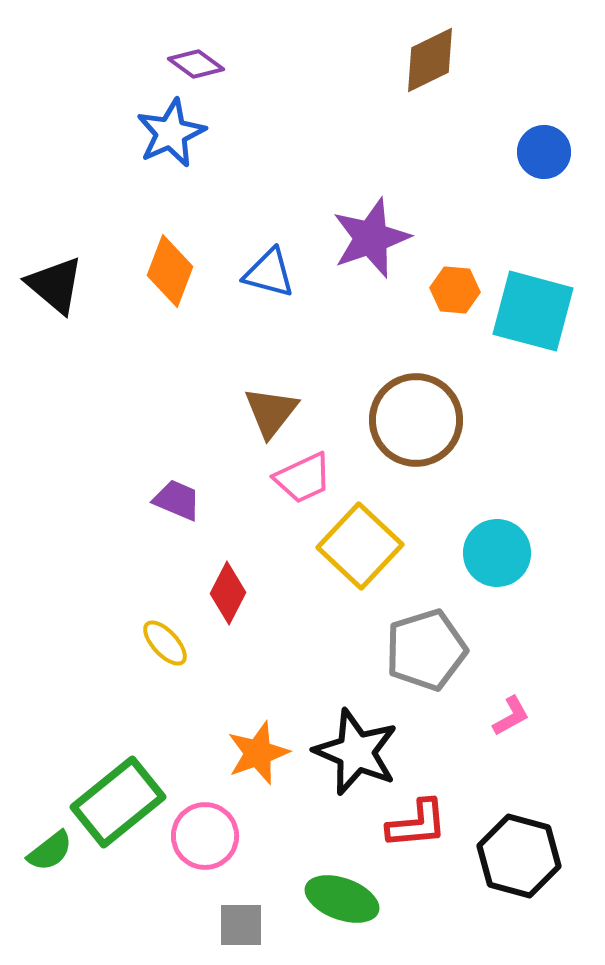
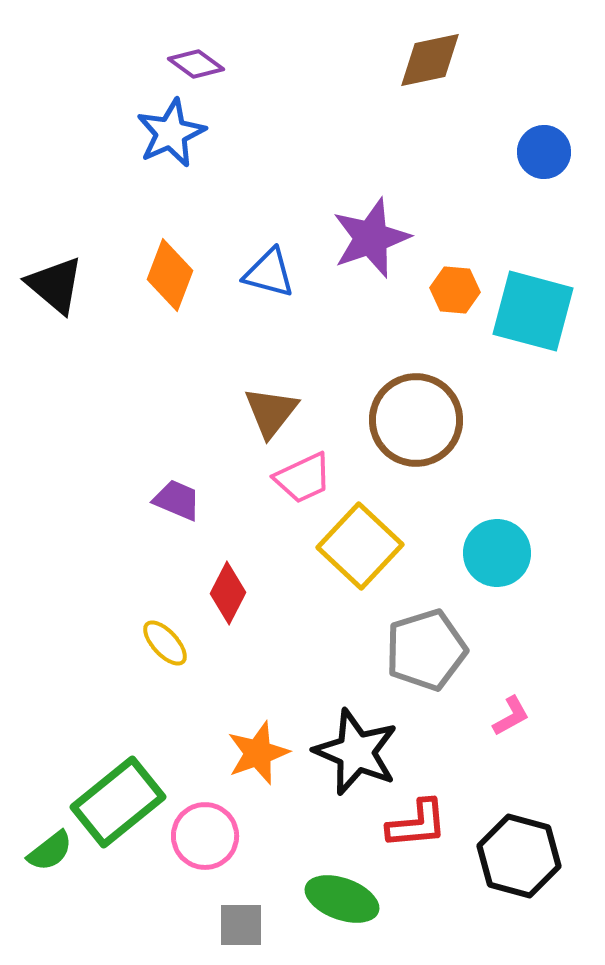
brown diamond: rotated 14 degrees clockwise
orange diamond: moved 4 px down
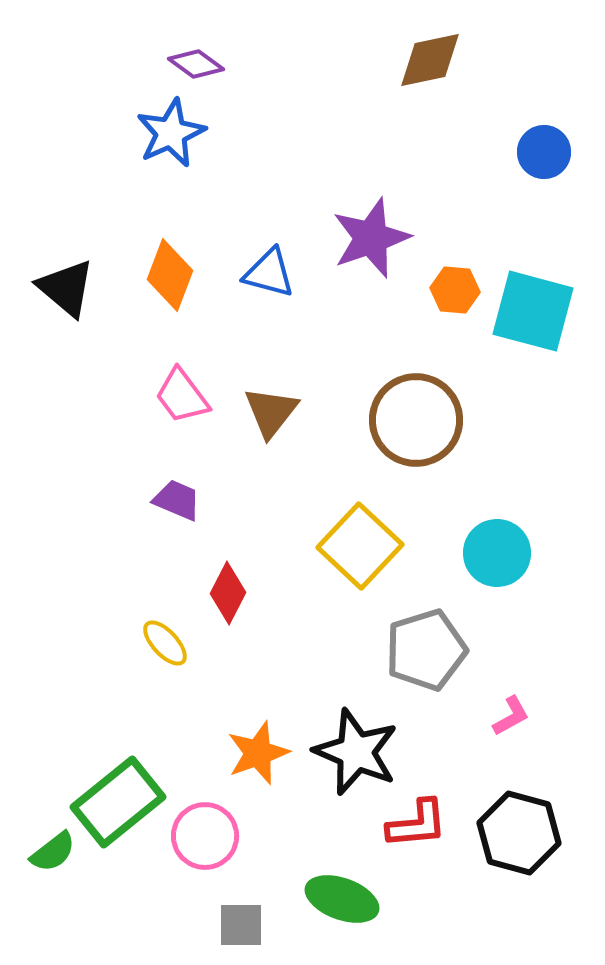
black triangle: moved 11 px right, 3 px down
pink trapezoid: moved 121 px left, 82 px up; rotated 78 degrees clockwise
green semicircle: moved 3 px right, 1 px down
black hexagon: moved 23 px up
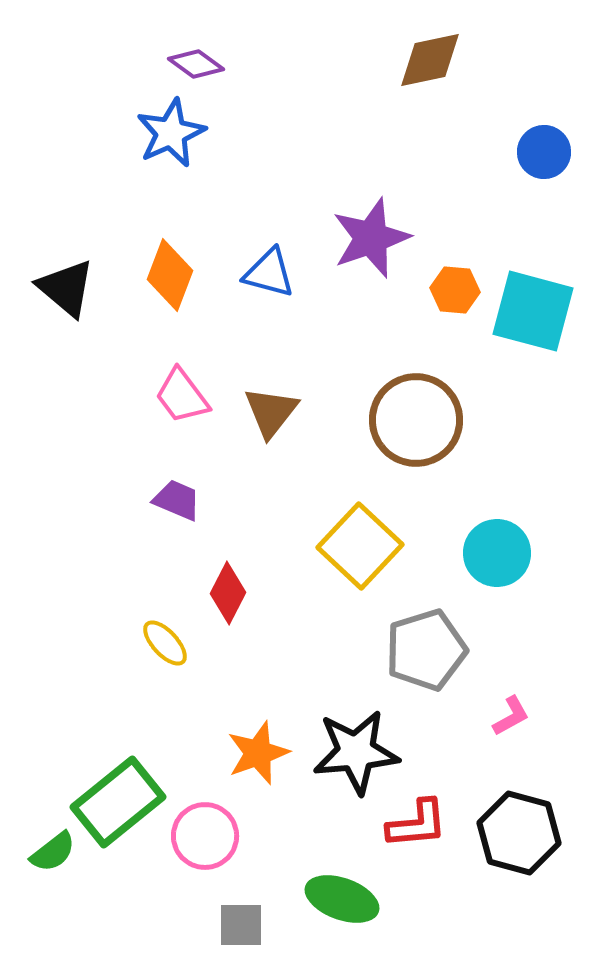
black star: rotated 28 degrees counterclockwise
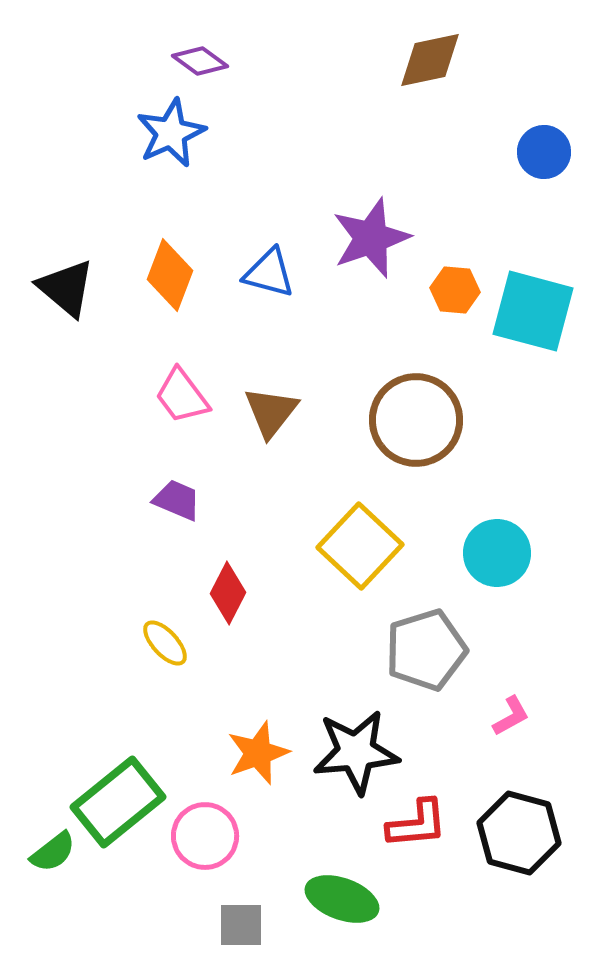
purple diamond: moved 4 px right, 3 px up
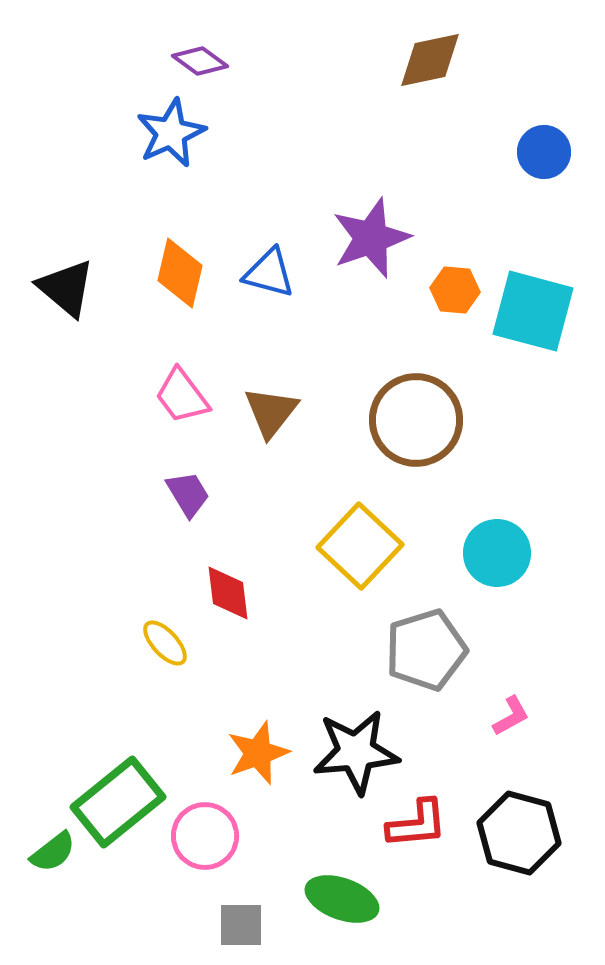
orange diamond: moved 10 px right, 2 px up; rotated 8 degrees counterclockwise
purple trapezoid: moved 11 px right, 6 px up; rotated 36 degrees clockwise
red diamond: rotated 34 degrees counterclockwise
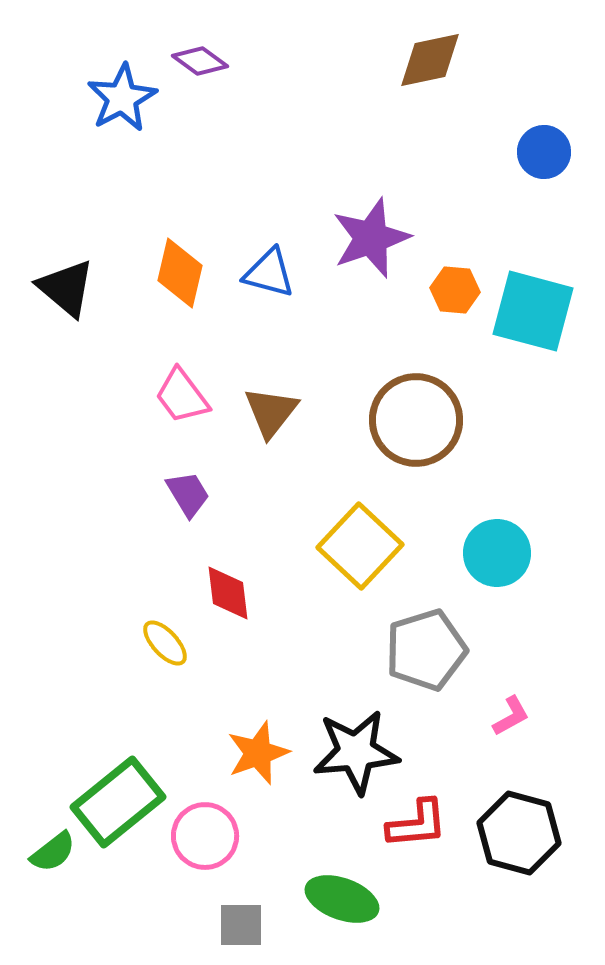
blue star: moved 49 px left, 35 px up; rotated 4 degrees counterclockwise
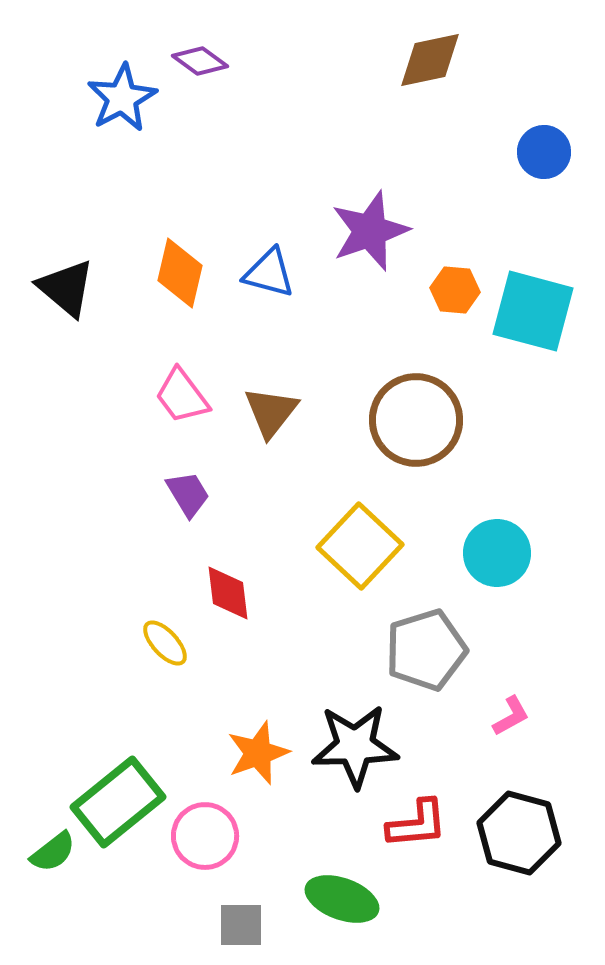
purple star: moved 1 px left, 7 px up
black star: moved 1 px left, 6 px up; rotated 4 degrees clockwise
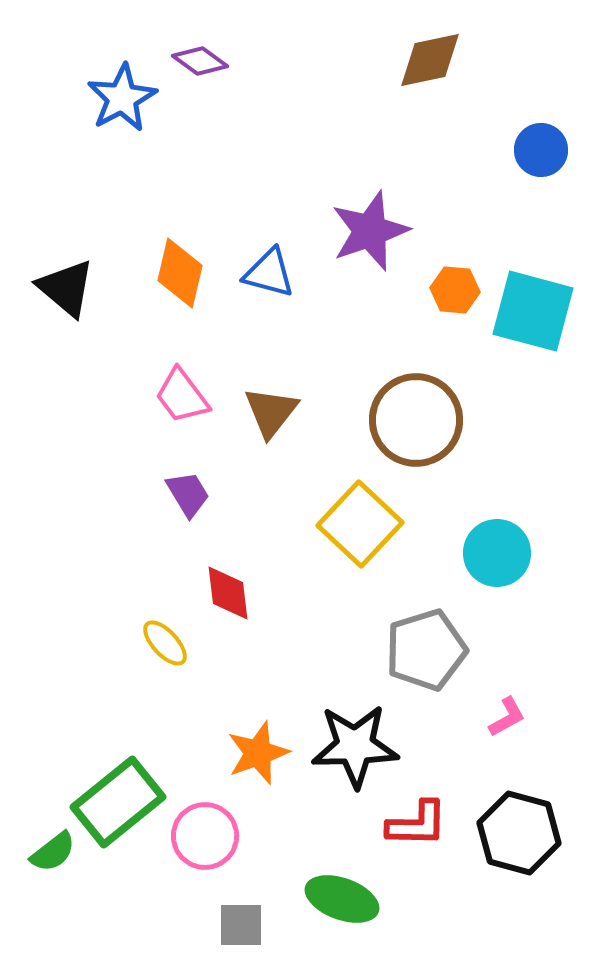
blue circle: moved 3 px left, 2 px up
yellow square: moved 22 px up
pink L-shape: moved 4 px left, 1 px down
red L-shape: rotated 6 degrees clockwise
